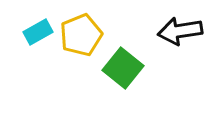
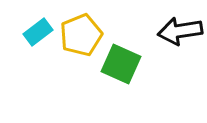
cyan rectangle: rotated 8 degrees counterclockwise
green square: moved 2 px left, 4 px up; rotated 15 degrees counterclockwise
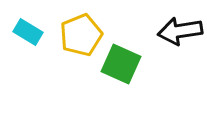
cyan rectangle: moved 10 px left; rotated 68 degrees clockwise
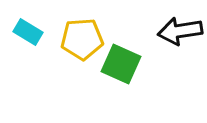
yellow pentagon: moved 1 px right, 4 px down; rotated 18 degrees clockwise
